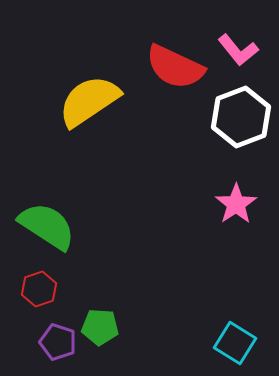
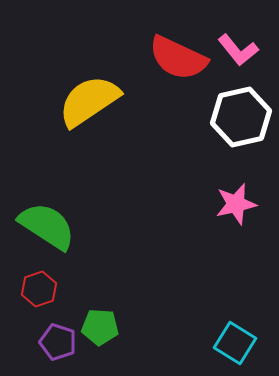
red semicircle: moved 3 px right, 9 px up
white hexagon: rotated 8 degrees clockwise
pink star: rotated 21 degrees clockwise
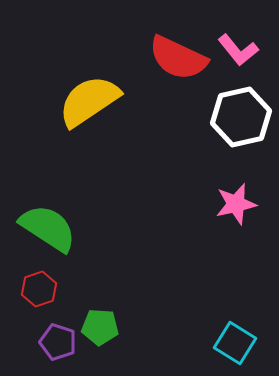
green semicircle: moved 1 px right, 2 px down
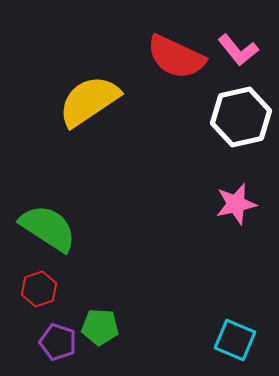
red semicircle: moved 2 px left, 1 px up
cyan square: moved 3 px up; rotated 9 degrees counterclockwise
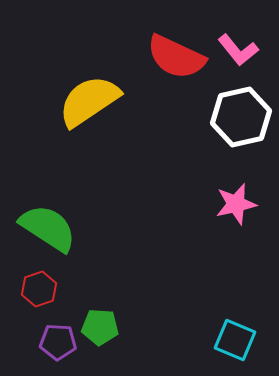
purple pentagon: rotated 15 degrees counterclockwise
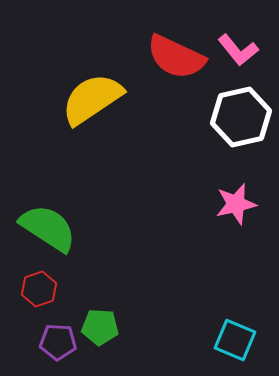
yellow semicircle: moved 3 px right, 2 px up
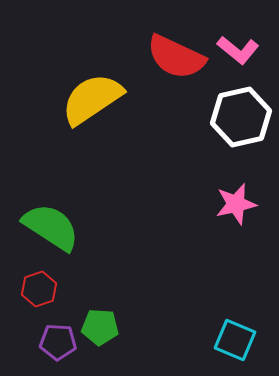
pink L-shape: rotated 12 degrees counterclockwise
green semicircle: moved 3 px right, 1 px up
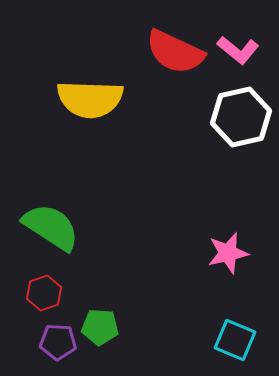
red semicircle: moved 1 px left, 5 px up
yellow semicircle: moved 2 px left; rotated 144 degrees counterclockwise
pink star: moved 8 px left, 49 px down
red hexagon: moved 5 px right, 4 px down
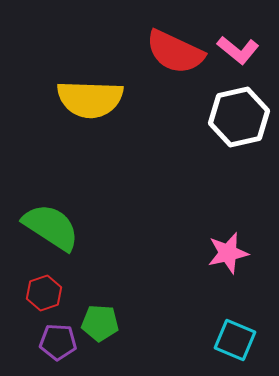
white hexagon: moved 2 px left
green pentagon: moved 4 px up
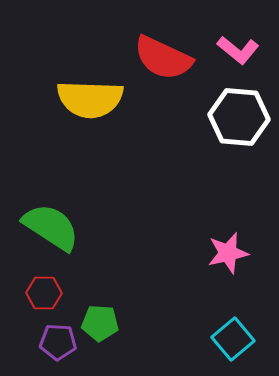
red semicircle: moved 12 px left, 6 px down
white hexagon: rotated 18 degrees clockwise
red hexagon: rotated 20 degrees clockwise
cyan square: moved 2 px left, 1 px up; rotated 27 degrees clockwise
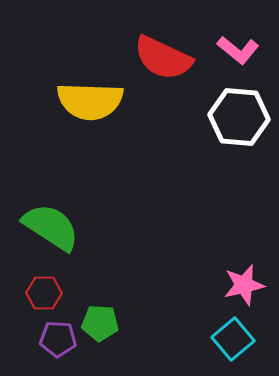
yellow semicircle: moved 2 px down
pink star: moved 16 px right, 32 px down
purple pentagon: moved 3 px up
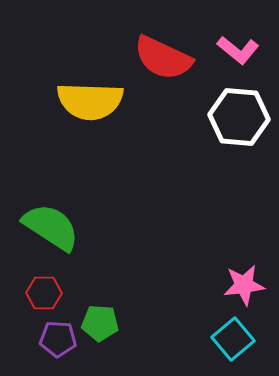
pink star: rotated 6 degrees clockwise
